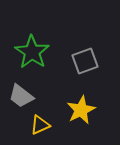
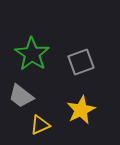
green star: moved 2 px down
gray square: moved 4 px left, 1 px down
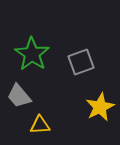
gray trapezoid: moved 2 px left; rotated 12 degrees clockwise
yellow star: moved 19 px right, 3 px up
yellow triangle: rotated 20 degrees clockwise
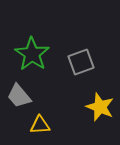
yellow star: rotated 24 degrees counterclockwise
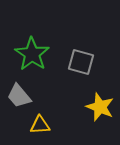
gray square: rotated 36 degrees clockwise
